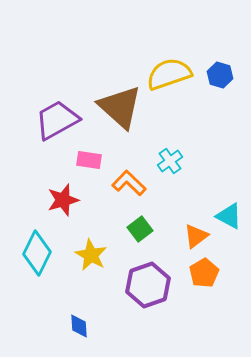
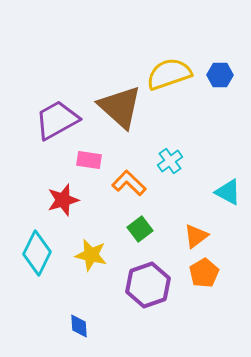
blue hexagon: rotated 15 degrees counterclockwise
cyan triangle: moved 1 px left, 24 px up
yellow star: rotated 16 degrees counterclockwise
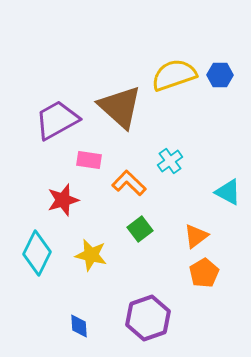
yellow semicircle: moved 5 px right, 1 px down
purple hexagon: moved 33 px down
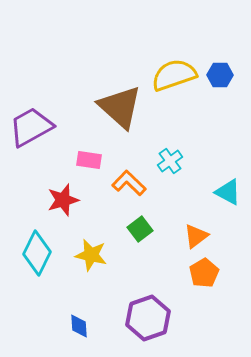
purple trapezoid: moved 26 px left, 7 px down
